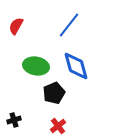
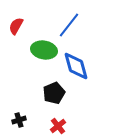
green ellipse: moved 8 px right, 16 px up
black cross: moved 5 px right
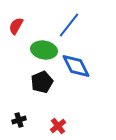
blue diamond: rotated 12 degrees counterclockwise
black pentagon: moved 12 px left, 11 px up
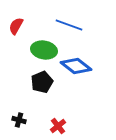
blue line: rotated 72 degrees clockwise
blue diamond: rotated 24 degrees counterclockwise
black cross: rotated 32 degrees clockwise
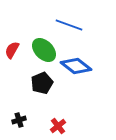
red semicircle: moved 4 px left, 24 px down
green ellipse: rotated 35 degrees clockwise
black pentagon: moved 1 px down
black cross: rotated 32 degrees counterclockwise
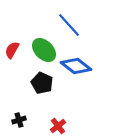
blue line: rotated 28 degrees clockwise
black pentagon: rotated 25 degrees counterclockwise
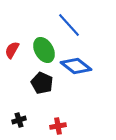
green ellipse: rotated 15 degrees clockwise
red cross: rotated 28 degrees clockwise
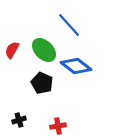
green ellipse: rotated 15 degrees counterclockwise
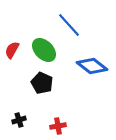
blue diamond: moved 16 px right
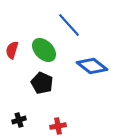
red semicircle: rotated 12 degrees counterclockwise
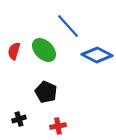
blue line: moved 1 px left, 1 px down
red semicircle: moved 2 px right, 1 px down
blue diamond: moved 5 px right, 11 px up; rotated 12 degrees counterclockwise
black pentagon: moved 4 px right, 9 px down
black cross: moved 1 px up
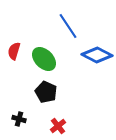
blue line: rotated 8 degrees clockwise
green ellipse: moved 9 px down
black cross: rotated 32 degrees clockwise
red cross: rotated 28 degrees counterclockwise
